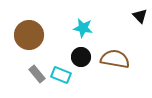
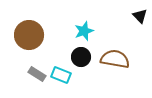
cyan star: moved 1 px right, 3 px down; rotated 30 degrees counterclockwise
gray rectangle: rotated 18 degrees counterclockwise
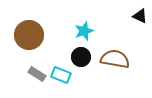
black triangle: rotated 21 degrees counterclockwise
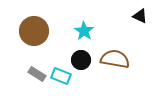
cyan star: rotated 18 degrees counterclockwise
brown circle: moved 5 px right, 4 px up
black circle: moved 3 px down
cyan rectangle: moved 1 px down
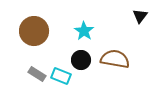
black triangle: rotated 42 degrees clockwise
